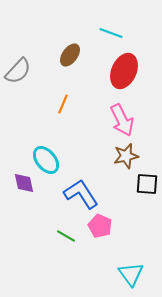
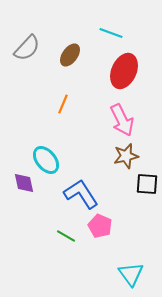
gray semicircle: moved 9 px right, 23 px up
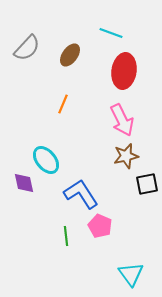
red ellipse: rotated 16 degrees counterclockwise
black square: rotated 15 degrees counterclockwise
green line: rotated 54 degrees clockwise
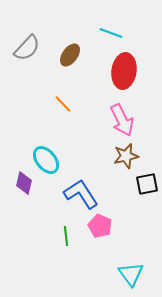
orange line: rotated 66 degrees counterclockwise
purple diamond: rotated 25 degrees clockwise
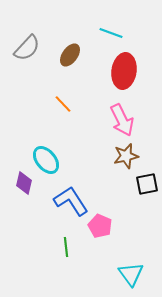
blue L-shape: moved 10 px left, 7 px down
green line: moved 11 px down
